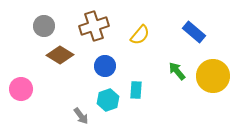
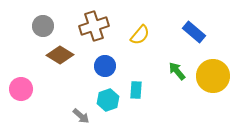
gray circle: moved 1 px left
gray arrow: rotated 12 degrees counterclockwise
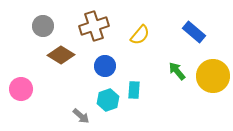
brown diamond: moved 1 px right
cyan rectangle: moved 2 px left
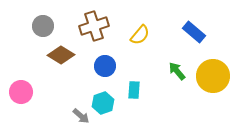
pink circle: moved 3 px down
cyan hexagon: moved 5 px left, 3 px down
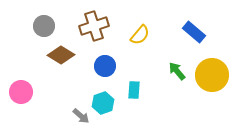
gray circle: moved 1 px right
yellow circle: moved 1 px left, 1 px up
